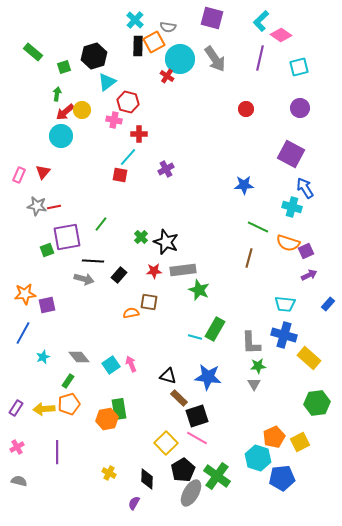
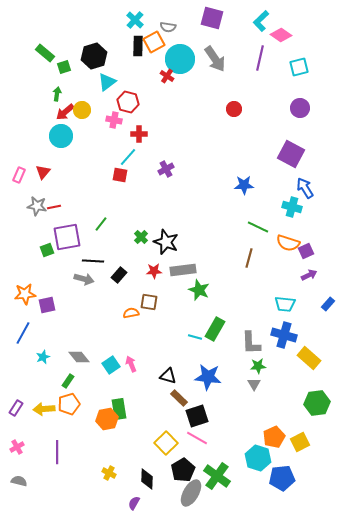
green rectangle at (33, 52): moved 12 px right, 1 px down
red circle at (246, 109): moved 12 px left
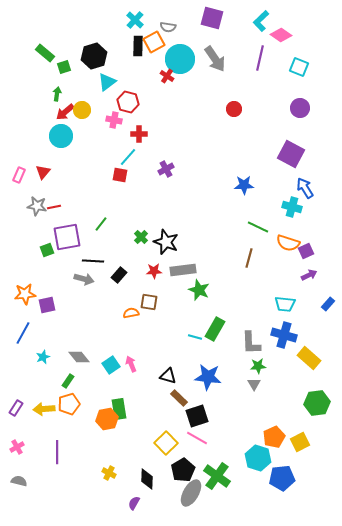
cyan square at (299, 67): rotated 36 degrees clockwise
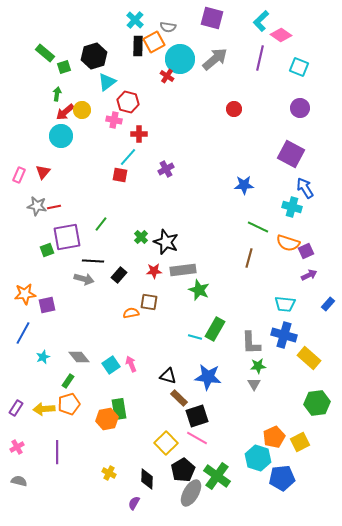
gray arrow at (215, 59): rotated 96 degrees counterclockwise
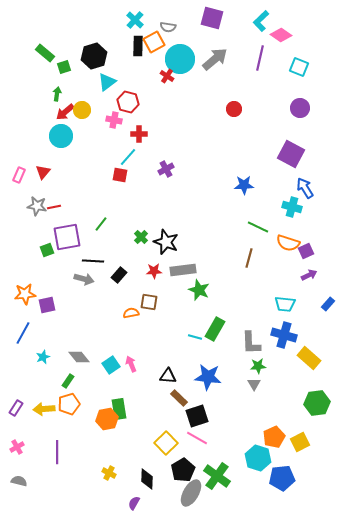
black triangle at (168, 376): rotated 12 degrees counterclockwise
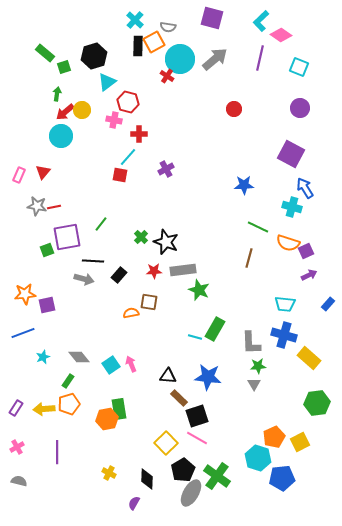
blue line at (23, 333): rotated 40 degrees clockwise
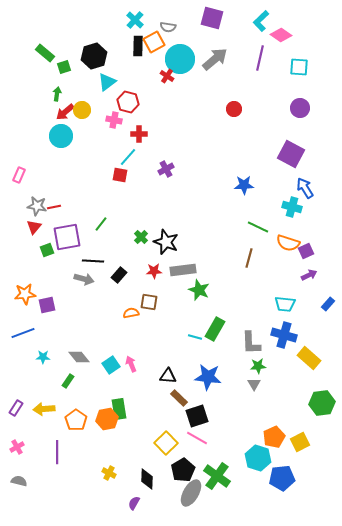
cyan square at (299, 67): rotated 18 degrees counterclockwise
red triangle at (43, 172): moved 9 px left, 55 px down
cyan star at (43, 357): rotated 24 degrees clockwise
green hexagon at (317, 403): moved 5 px right
orange pentagon at (69, 404): moved 7 px right, 16 px down; rotated 20 degrees counterclockwise
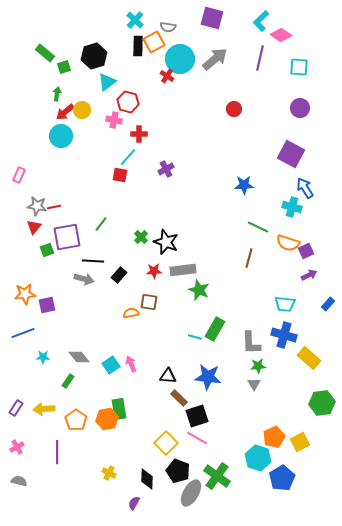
black pentagon at (183, 470): moved 5 px left, 1 px down; rotated 20 degrees counterclockwise
blue pentagon at (282, 478): rotated 25 degrees counterclockwise
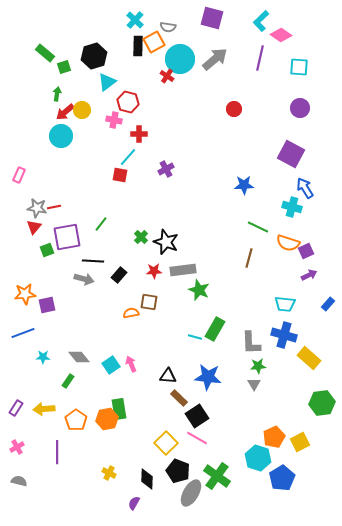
gray star at (37, 206): moved 2 px down
black square at (197, 416): rotated 15 degrees counterclockwise
